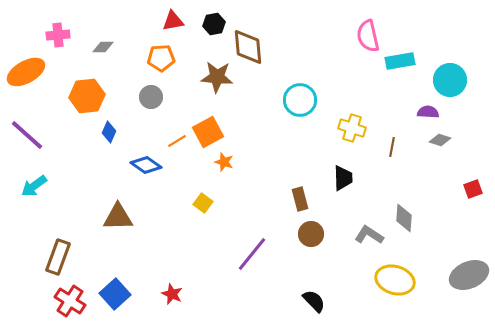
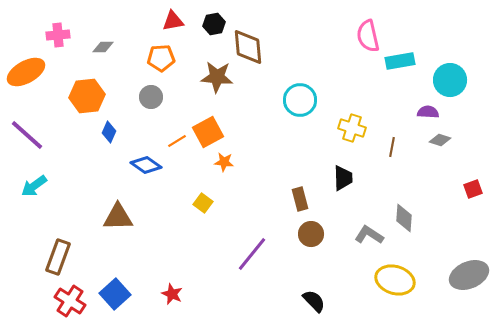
orange star at (224, 162): rotated 12 degrees counterclockwise
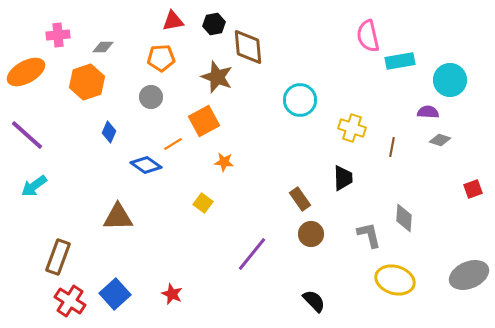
brown star at (217, 77): rotated 16 degrees clockwise
orange hexagon at (87, 96): moved 14 px up; rotated 12 degrees counterclockwise
orange square at (208, 132): moved 4 px left, 11 px up
orange line at (177, 141): moved 4 px left, 3 px down
brown rectangle at (300, 199): rotated 20 degrees counterclockwise
gray L-shape at (369, 235): rotated 44 degrees clockwise
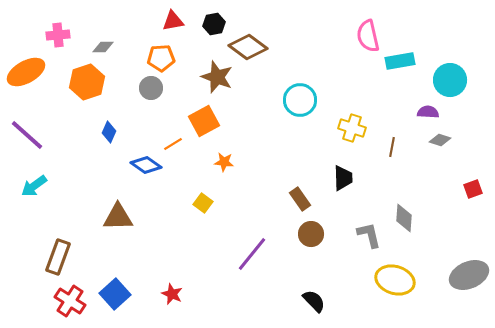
brown diamond at (248, 47): rotated 48 degrees counterclockwise
gray circle at (151, 97): moved 9 px up
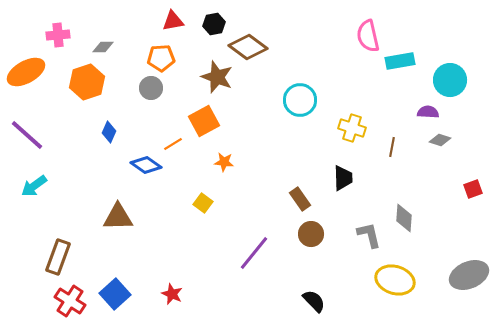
purple line at (252, 254): moved 2 px right, 1 px up
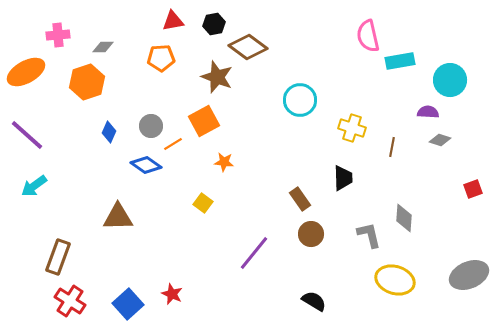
gray circle at (151, 88): moved 38 px down
blue square at (115, 294): moved 13 px right, 10 px down
black semicircle at (314, 301): rotated 15 degrees counterclockwise
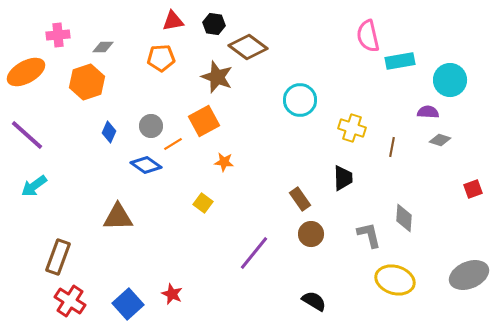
black hexagon at (214, 24): rotated 20 degrees clockwise
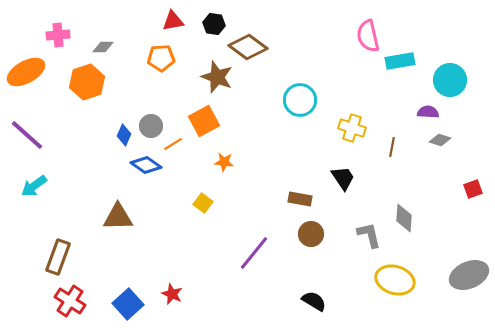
blue diamond at (109, 132): moved 15 px right, 3 px down
black trapezoid at (343, 178): rotated 32 degrees counterclockwise
brown rectangle at (300, 199): rotated 45 degrees counterclockwise
